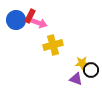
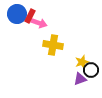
blue circle: moved 1 px right, 6 px up
yellow cross: rotated 24 degrees clockwise
yellow star: moved 1 px up; rotated 16 degrees counterclockwise
purple triangle: moved 4 px right; rotated 40 degrees counterclockwise
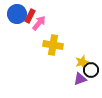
pink arrow: rotated 70 degrees counterclockwise
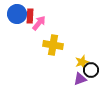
red rectangle: rotated 24 degrees counterclockwise
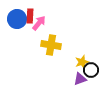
blue circle: moved 5 px down
yellow cross: moved 2 px left
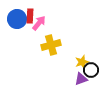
yellow cross: rotated 24 degrees counterclockwise
purple triangle: moved 1 px right
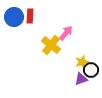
blue circle: moved 3 px left, 2 px up
pink arrow: moved 27 px right, 10 px down
yellow cross: rotated 36 degrees counterclockwise
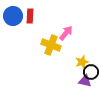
blue circle: moved 1 px left, 1 px up
yellow cross: rotated 18 degrees counterclockwise
black circle: moved 2 px down
purple triangle: moved 4 px right, 2 px down; rotated 32 degrees clockwise
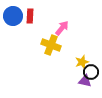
pink arrow: moved 4 px left, 5 px up
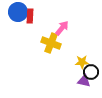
blue circle: moved 5 px right, 4 px up
yellow cross: moved 2 px up
yellow star: rotated 16 degrees clockwise
purple triangle: moved 1 px left
